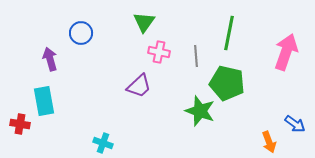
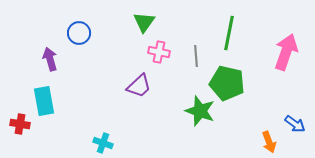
blue circle: moved 2 px left
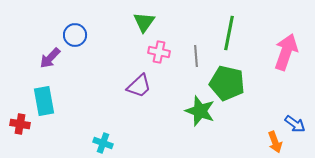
blue circle: moved 4 px left, 2 px down
purple arrow: moved 1 px up; rotated 120 degrees counterclockwise
orange arrow: moved 6 px right
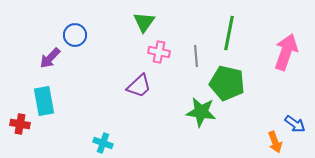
green star: moved 1 px right, 1 px down; rotated 12 degrees counterclockwise
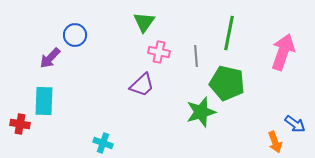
pink arrow: moved 3 px left
purple trapezoid: moved 3 px right, 1 px up
cyan rectangle: rotated 12 degrees clockwise
green star: rotated 24 degrees counterclockwise
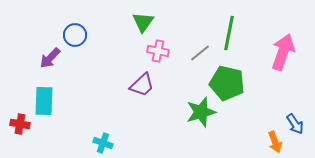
green triangle: moved 1 px left
pink cross: moved 1 px left, 1 px up
gray line: moved 4 px right, 3 px up; rotated 55 degrees clockwise
blue arrow: rotated 20 degrees clockwise
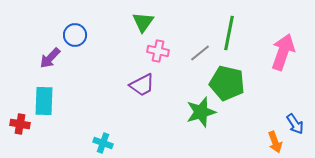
purple trapezoid: rotated 16 degrees clockwise
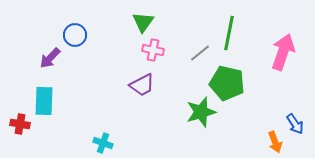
pink cross: moved 5 px left, 1 px up
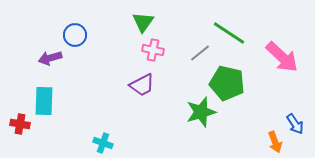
green line: rotated 68 degrees counterclockwise
pink arrow: moved 1 px left, 5 px down; rotated 114 degrees clockwise
purple arrow: rotated 30 degrees clockwise
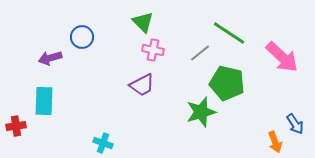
green triangle: rotated 20 degrees counterclockwise
blue circle: moved 7 px right, 2 px down
red cross: moved 4 px left, 2 px down; rotated 18 degrees counterclockwise
